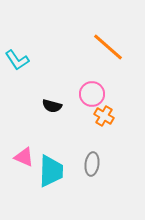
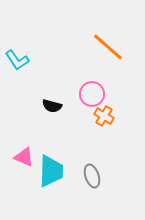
gray ellipse: moved 12 px down; rotated 25 degrees counterclockwise
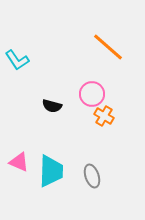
pink triangle: moved 5 px left, 5 px down
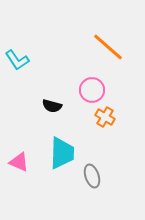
pink circle: moved 4 px up
orange cross: moved 1 px right, 1 px down
cyan trapezoid: moved 11 px right, 18 px up
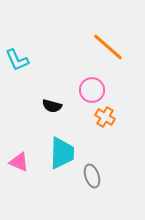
cyan L-shape: rotated 10 degrees clockwise
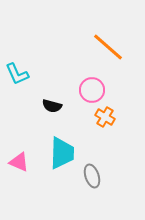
cyan L-shape: moved 14 px down
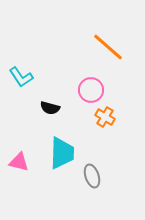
cyan L-shape: moved 4 px right, 3 px down; rotated 10 degrees counterclockwise
pink circle: moved 1 px left
black semicircle: moved 2 px left, 2 px down
pink triangle: rotated 10 degrees counterclockwise
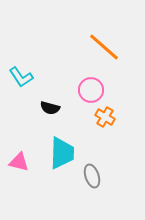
orange line: moved 4 px left
